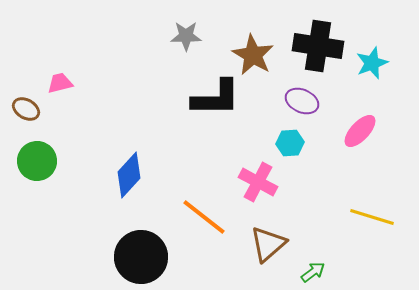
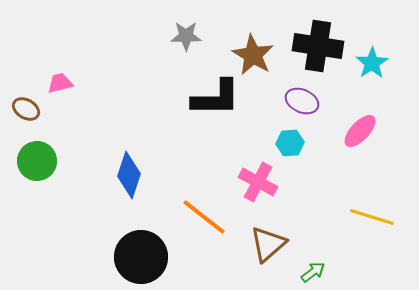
cyan star: rotated 12 degrees counterclockwise
blue diamond: rotated 24 degrees counterclockwise
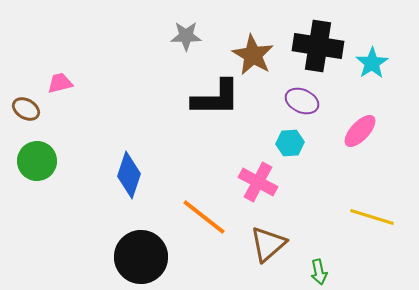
green arrow: moved 6 px right; rotated 115 degrees clockwise
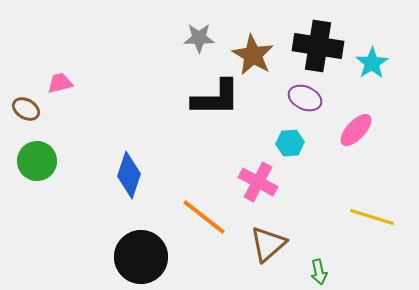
gray star: moved 13 px right, 2 px down
purple ellipse: moved 3 px right, 3 px up
pink ellipse: moved 4 px left, 1 px up
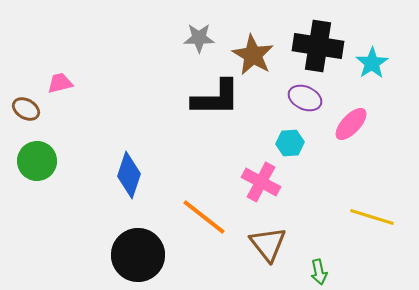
pink ellipse: moved 5 px left, 6 px up
pink cross: moved 3 px right
brown triangle: rotated 27 degrees counterclockwise
black circle: moved 3 px left, 2 px up
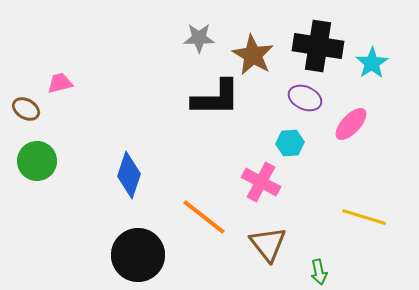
yellow line: moved 8 px left
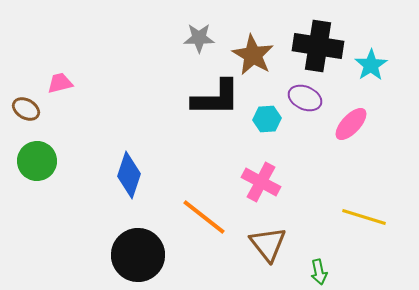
cyan star: moved 1 px left, 2 px down
cyan hexagon: moved 23 px left, 24 px up
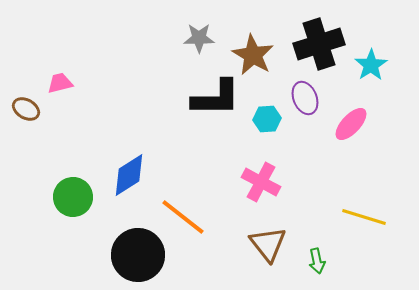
black cross: moved 1 px right, 2 px up; rotated 27 degrees counterclockwise
purple ellipse: rotated 44 degrees clockwise
green circle: moved 36 px right, 36 px down
blue diamond: rotated 39 degrees clockwise
orange line: moved 21 px left
green arrow: moved 2 px left, 11 px up
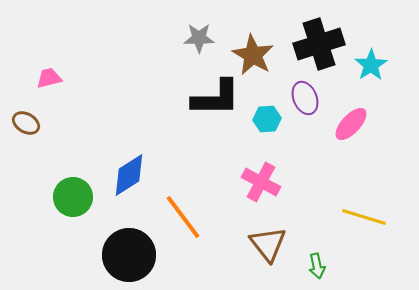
pink trapezoid: moved 11 px left, 5 px up
brown ellipse: moved 14 px down
orange line: rotated 15 degrees clockwise
black circle: moved 9 px left
green arrow: moved 5 px down
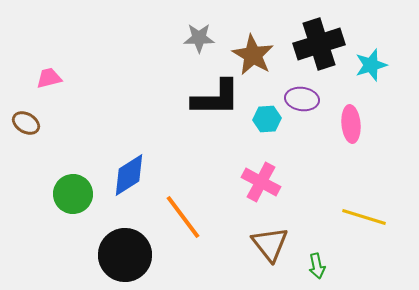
cyan star: rotated 16 degrees clockwise
purple ellipse: moved 3 px left, 1 px down; rotated 60 degrees counterclockwise
pink ellipse: rotated 48 degrees counterclockwise
green circle: moved 3 px up
brown triangle: moved 2 px right
black circle: moved 4 px left
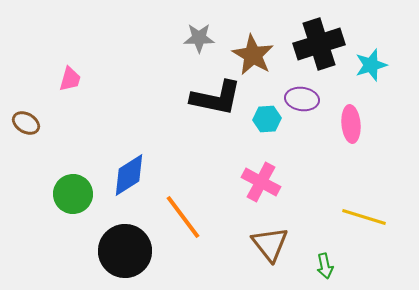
pink trapezoid: moved 21 px right, 1 px down; rotated 120 degrees clockwise
black L-shape: rotated 12 degrees clockwise
black circle: moved 4 px up
green arrow: moved 8 px right
